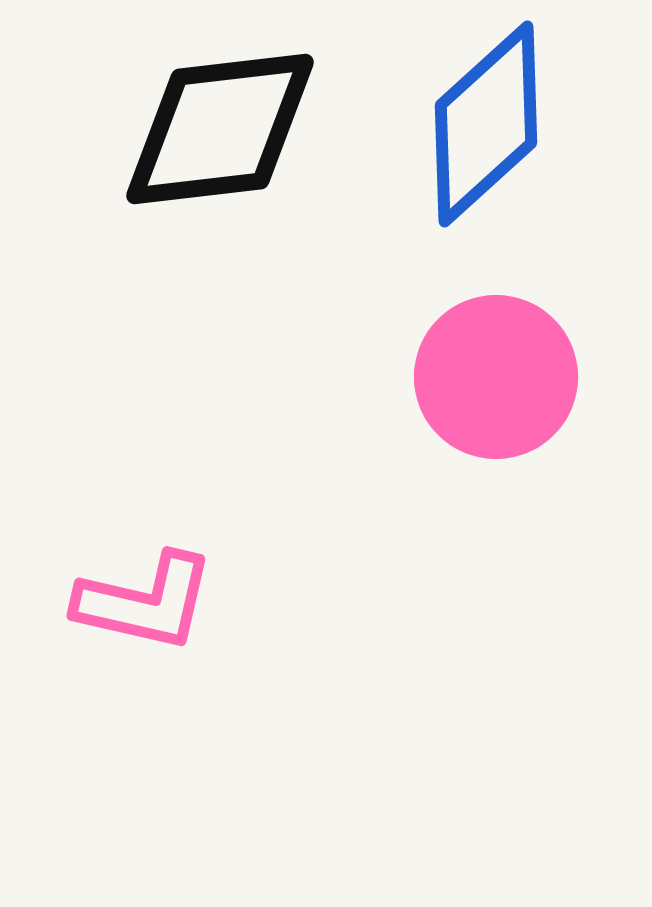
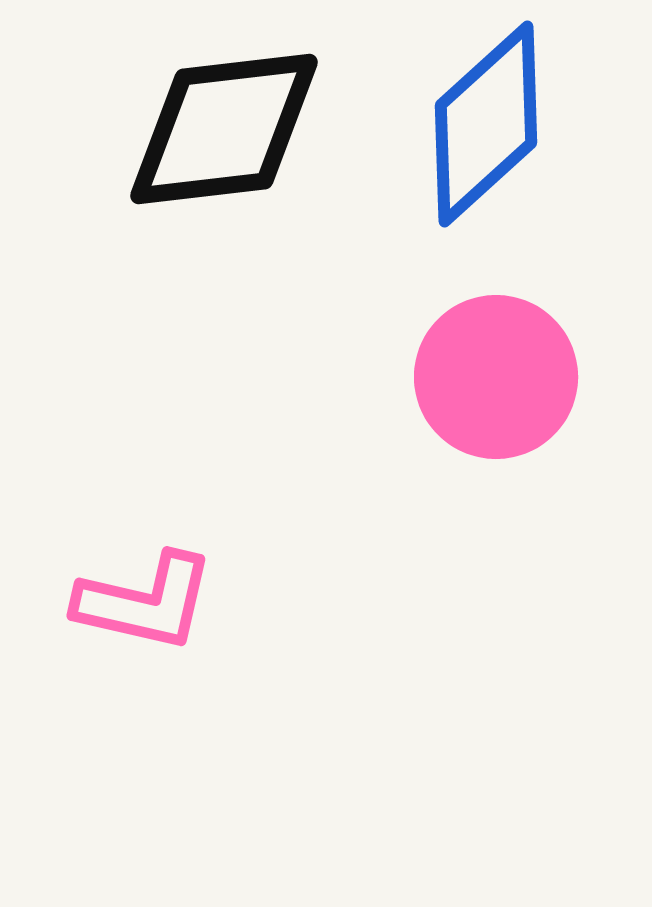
black diamond: moved 4 px right
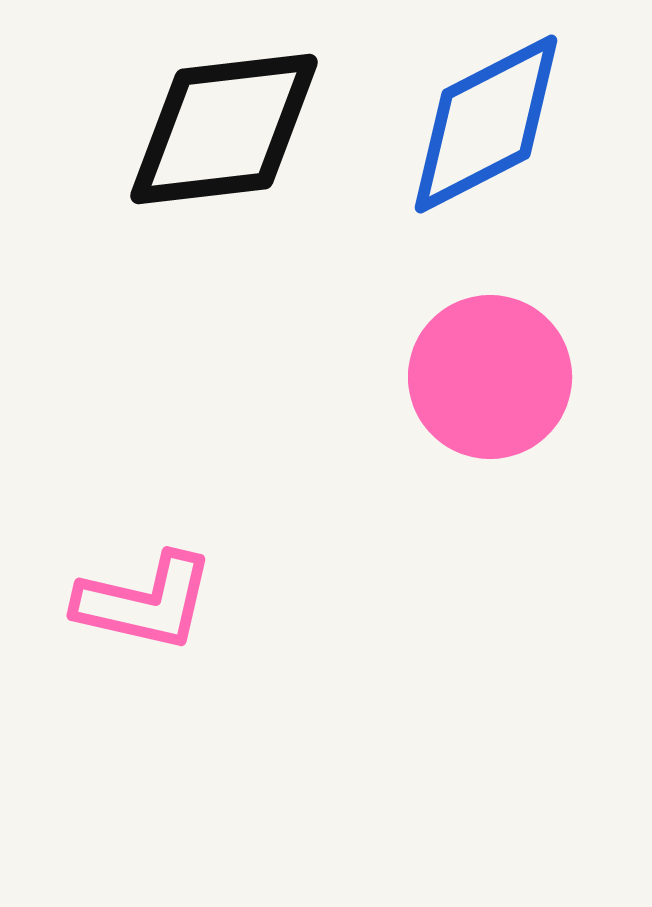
blue diamond: rotated 15 degrees clockwise
pink circle: moved 6 px left
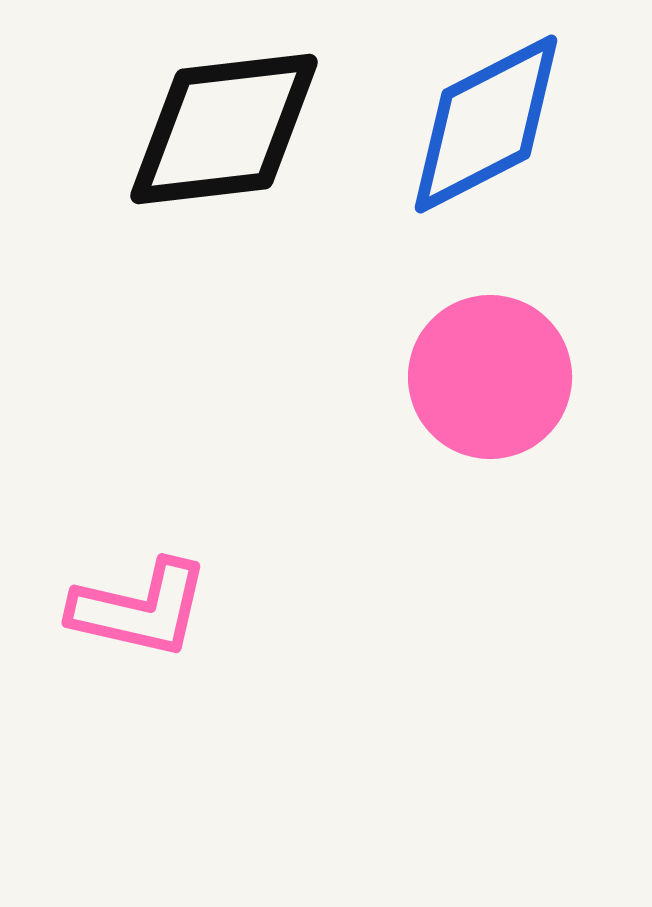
pink L-shape: moved 5 px left, 7 px down
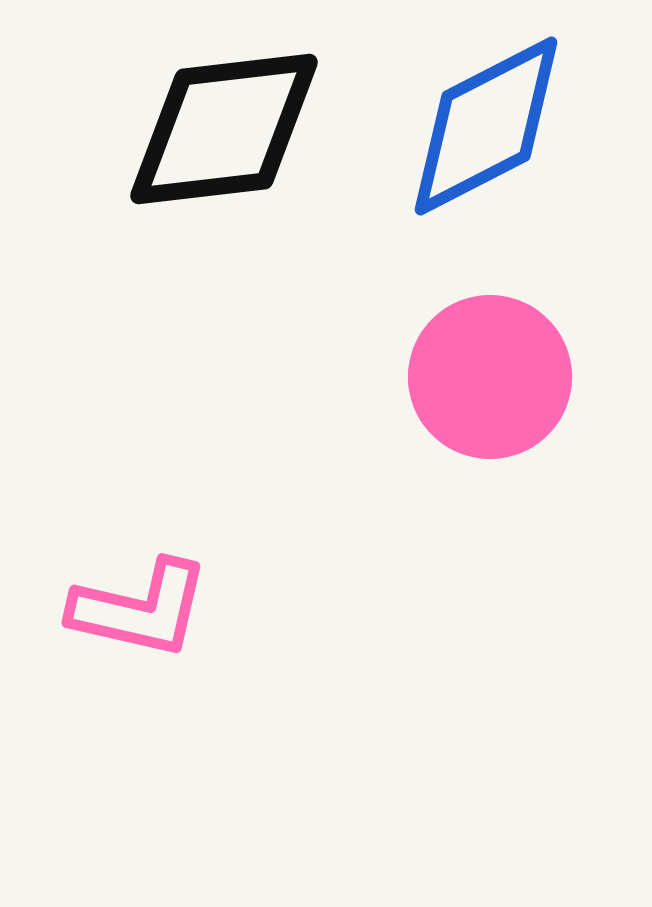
blue diamond: moved 2 px down
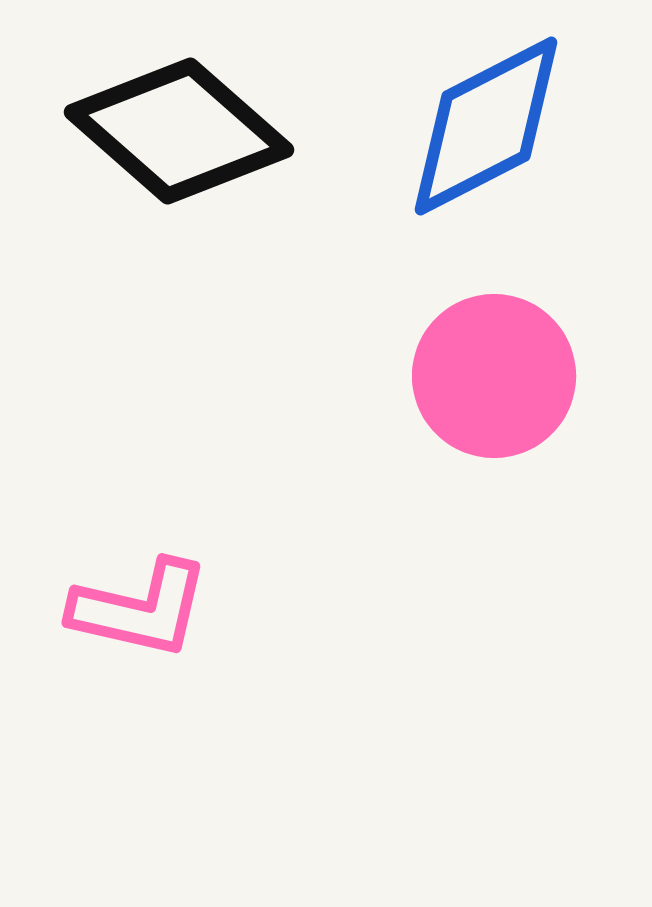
black diamond: moved 45 px left, 2 px down; rotated 48 degrees clockwise
pink circle: moved 4 px right, 1 px up
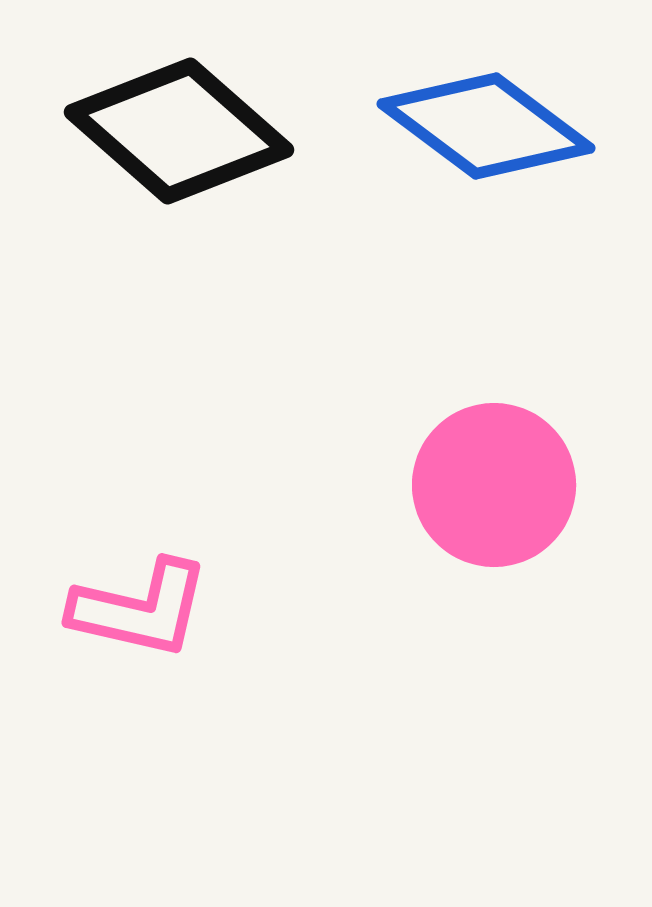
blue diamond: rotated 64 degrees clockwise
pink circle: moved 109 px down
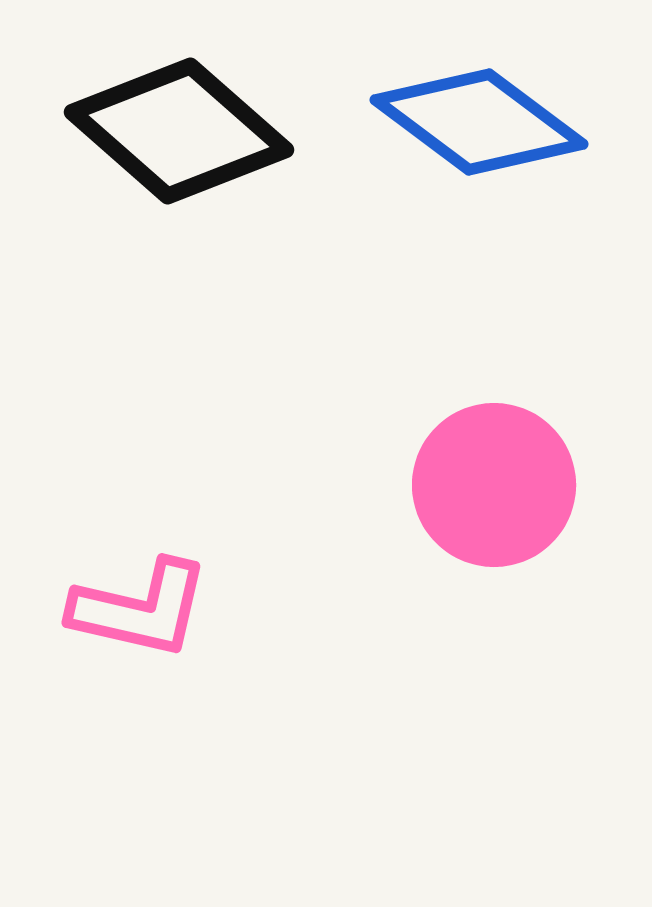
blue diamond: moved 7 px left, 4 px up
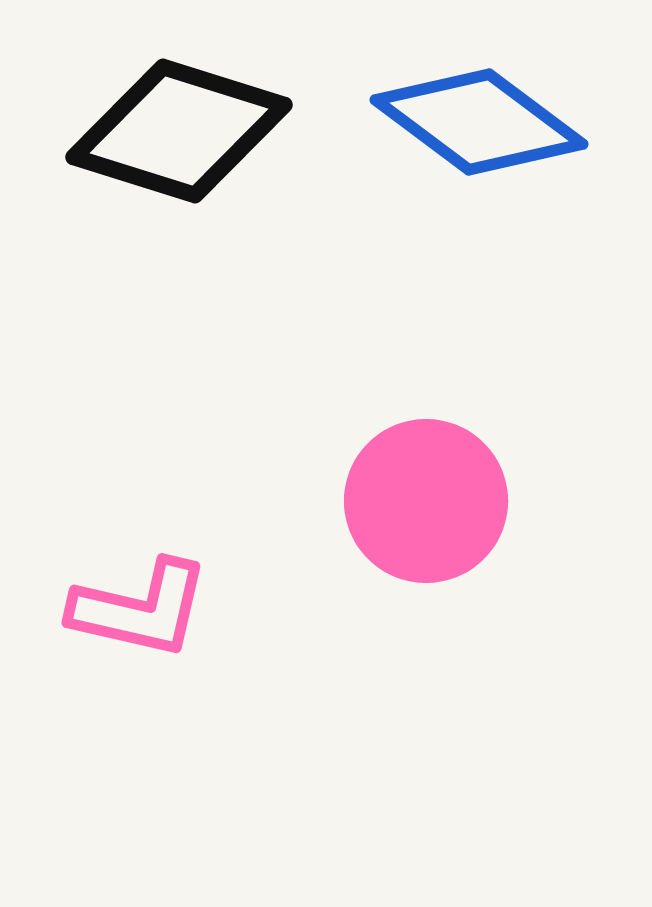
black diamond: rotated 24 degrees counterclockwise
pink circle: moved 68 px left, 16 px down
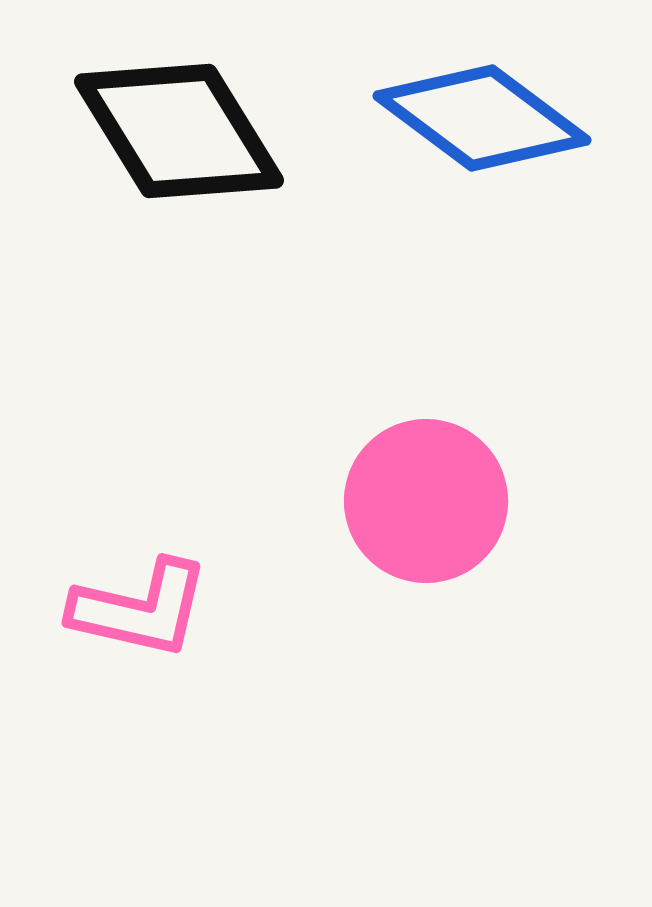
blue diamond: moved 3 px right, 4 px up
black diamond: rotated 41 degrees clockwise
